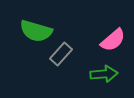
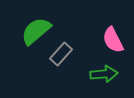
green semicircle: rotated 124 degrees clockwise
pink semicircle: rotated 104 degrees clockwise
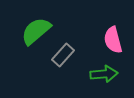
pink semicircle: rotated 12 degrees clockwise
gray rectangle: moved 2 px right, 1 px down
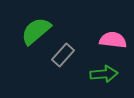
pink semicircle: rotated 112 degrees clockwise
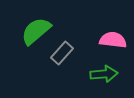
gray rectangle: moved 1 px left, 2 px up
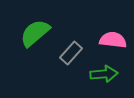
green semicircle: moved 1 px left, 2 px down
gray rectangle: moved 9 px right
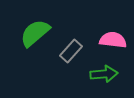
gray rectangle: moved 2 px up
